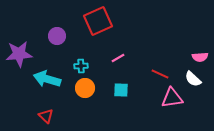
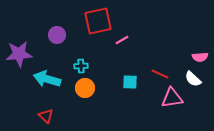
red square: rotated 12 degrees clockwise
purple circle: moved 1 px up
pink line: moved 4 px right, 18 px up
cyan square: moved 9 px right, 8 px up
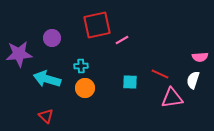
red square: moved 1 px left, 4 px down
purple circle: moved 5 px left, 3 px down
white semicircle: moved 1 px down; rotated 66 degrees clockwise
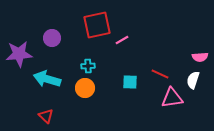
cyan cross: moved 7 px right
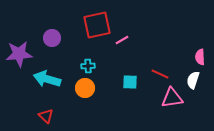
pink semicircle: rotated 91 degrees clockwise
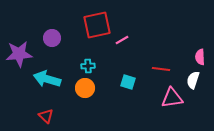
red line: moved 1 px right, 5 px up; rotated 18 degrees counterclockwise
cyan square: moved 2 px left; rotated 14 degrees clockwise
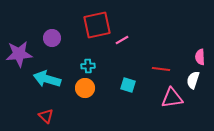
cyan square: moved 3 px down
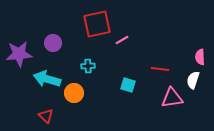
red square: moved 1 px up
purple circle: moved 1 px right, 5 px down
red line: moved 1 px left
orange circle: moved 11 px left, 5 px down
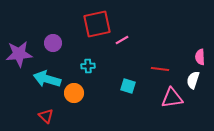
cyan square: moved 1 px down
